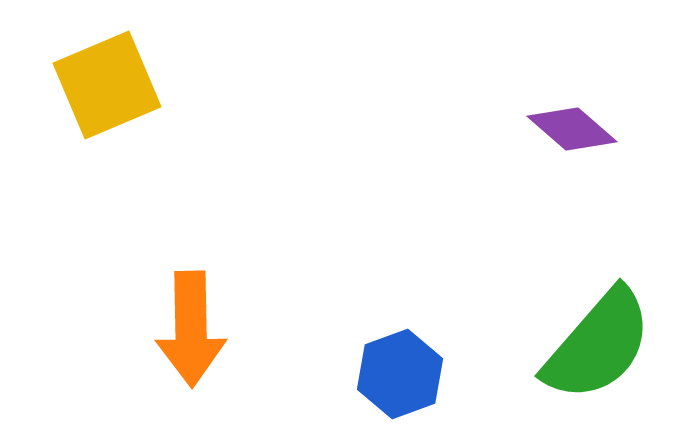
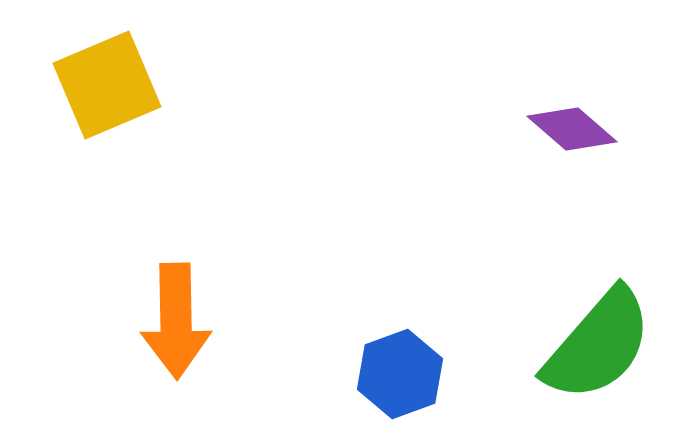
orange arrow: moved 15 px left, 8 px up
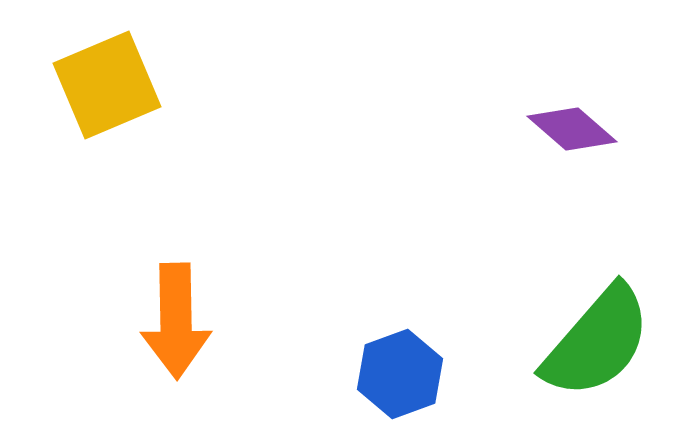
green semicircle: moved 1 px left, 3 px up
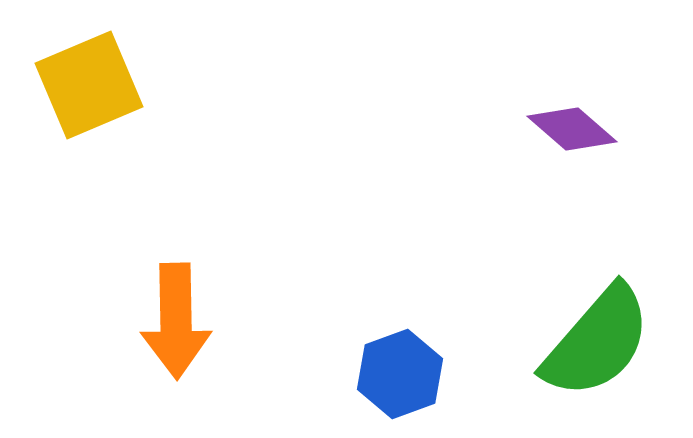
yellow square: moved 18 px left
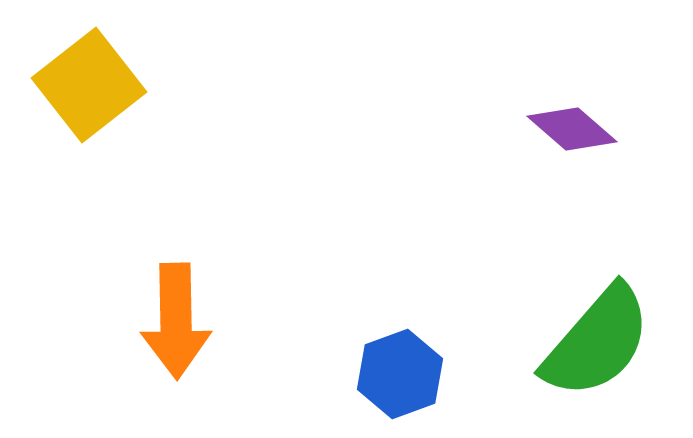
yellow square: rotated 15 degrees counterclockwise
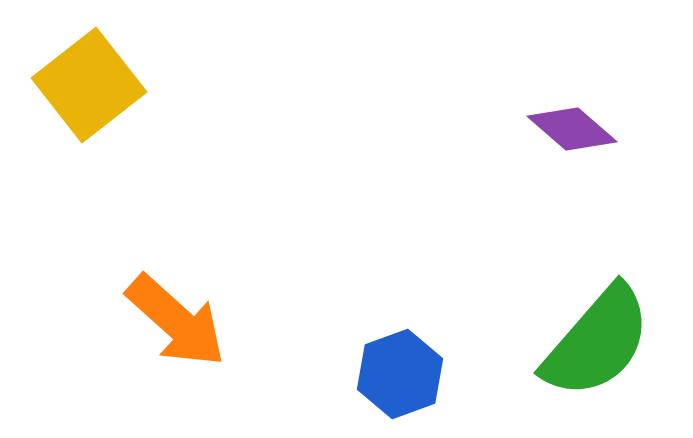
orange arrow: rotated 47 degrees counterclockwise
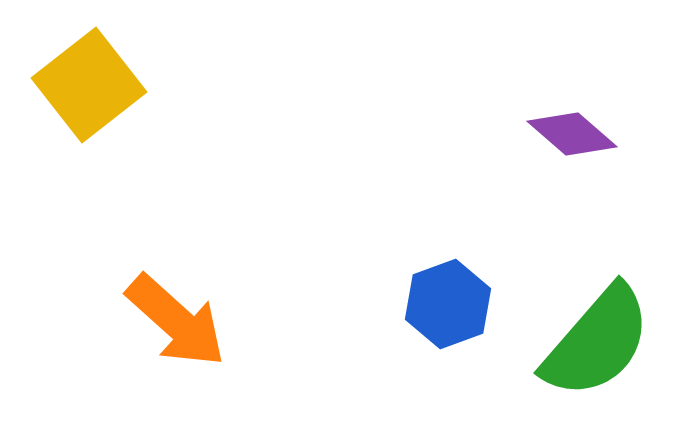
purple diamond: moved 5 px down
blue hexagon: moved 48 px right, 70 px up
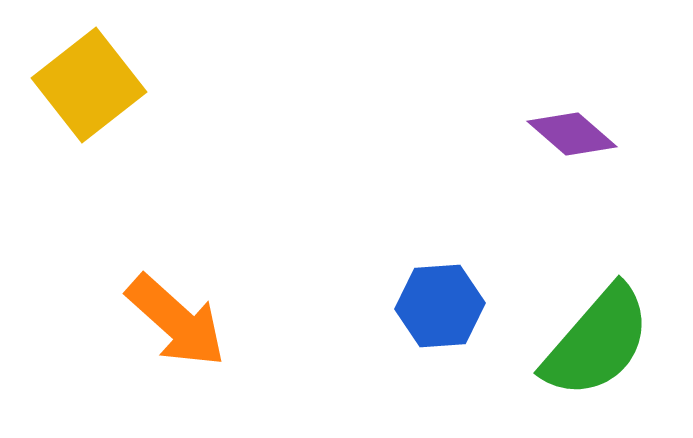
blue hexagon: moved 8 px left, 2 px down; rotated 16 degrees clockwise
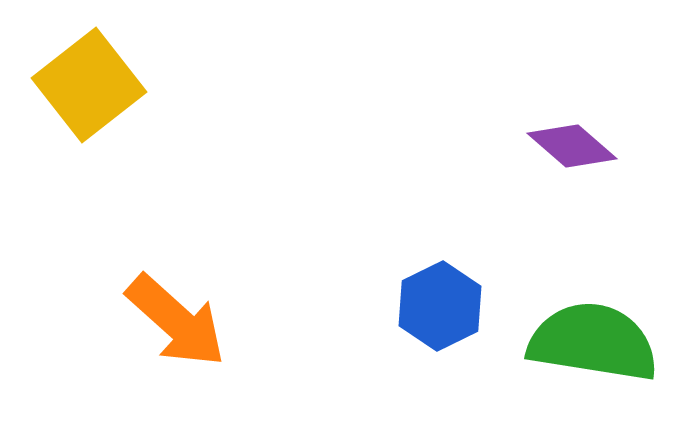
purple diamond: moved 12 px down
blue hexagon: rotated 22 degrees counterclockwise
green semicircle: moved 4 px left; rotated 122 degrees counterclockwise
